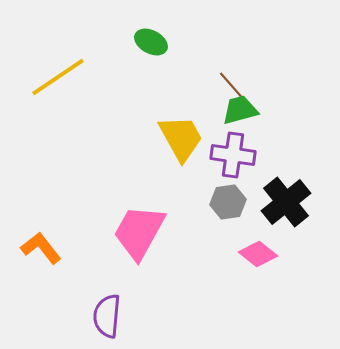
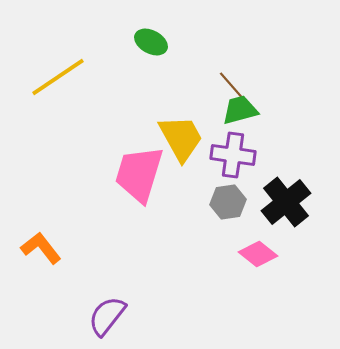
pink trapezoid: moved 58 px up; rotated 12 degrees counterclockwise
purple semicircle: rotated 33 degrees clockwise
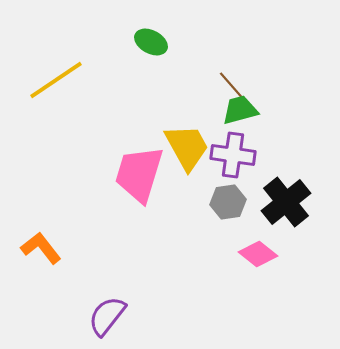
yellow line: moved 2 px left, 3 px down
yellow trapezoid: moved 6 px right, 9 px down
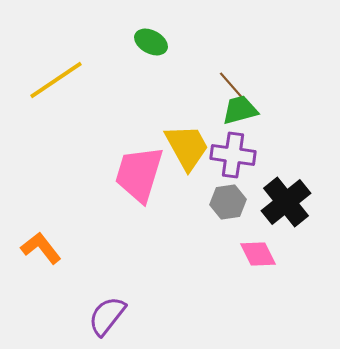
pink diamond: rotated 24 degrees clockwise
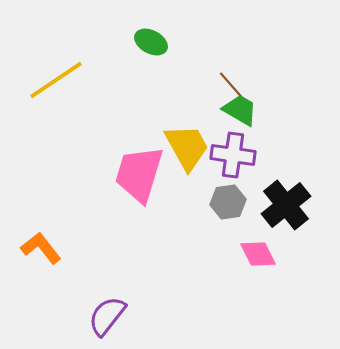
green trapezoid: rotated 45 degrees clockwise
black cross: moved 3 px down
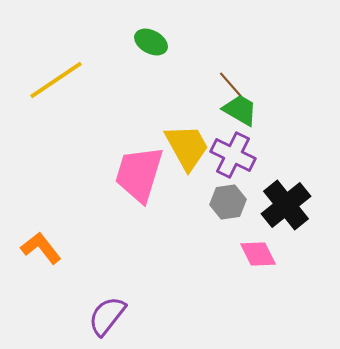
purple cross: rotated 18 degrees clockwise
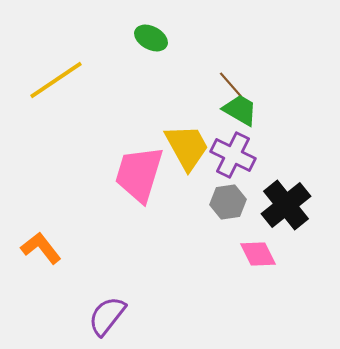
green ellipse: moved 4 px up
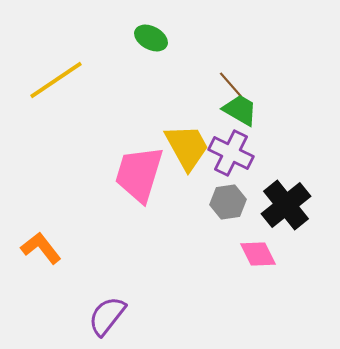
purple cross: moved 2 px left, 2 px up
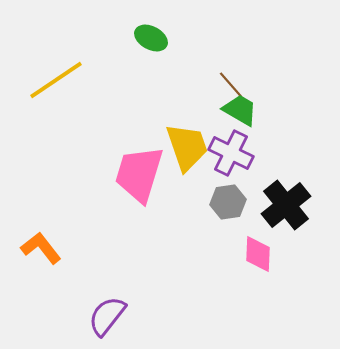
yellow trapezoid: rotated 10 degrees clockwise
pink diamond: rotated 30 degrees clockwise
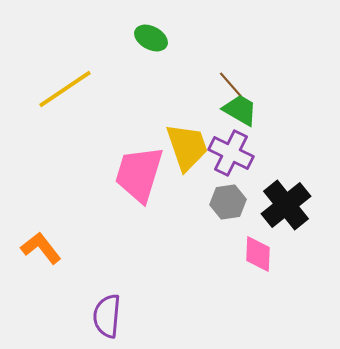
yellow line: moved 9 px right, 9 px down
purple semicircle: rotated 33 degrees counterclockwise
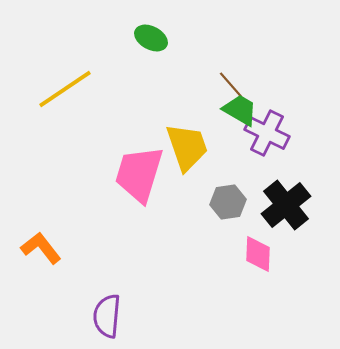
purple cross: moved 36 px right, 20 px up
